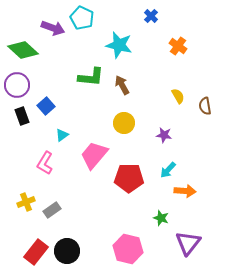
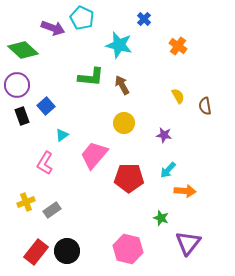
blue cross: moved 7 px left, 3 px down
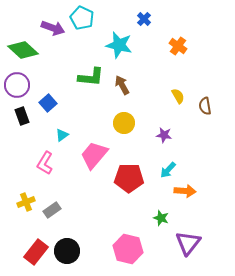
blue square: moved 2 px right, 3 px up
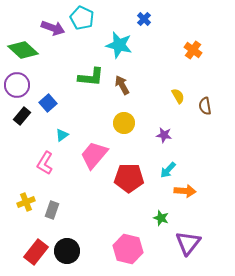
orange cross: moved 15 px right, 4 px down
black rectangle: rotated 60 degrees clockwise
gray rectangle: rotated 36 degrees counterclockwise
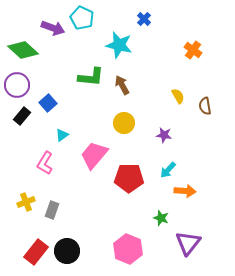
pink hexagon: rotated 8 degrees clockwise
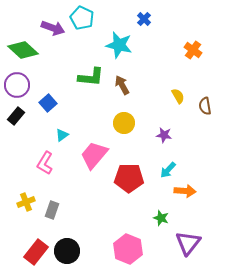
black rectangle: moved 6 px left
